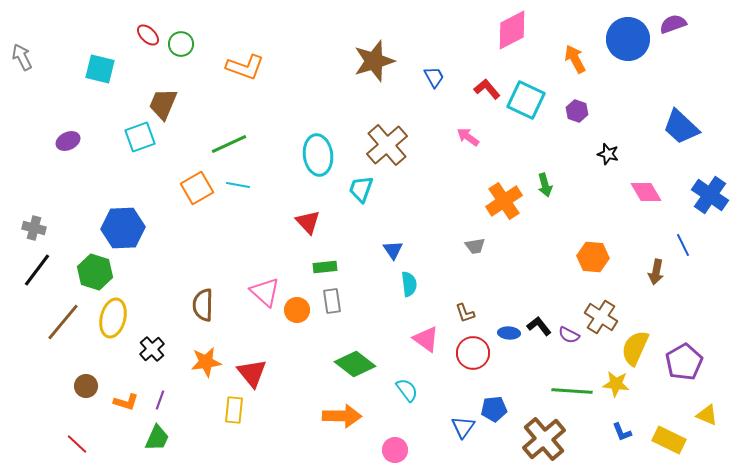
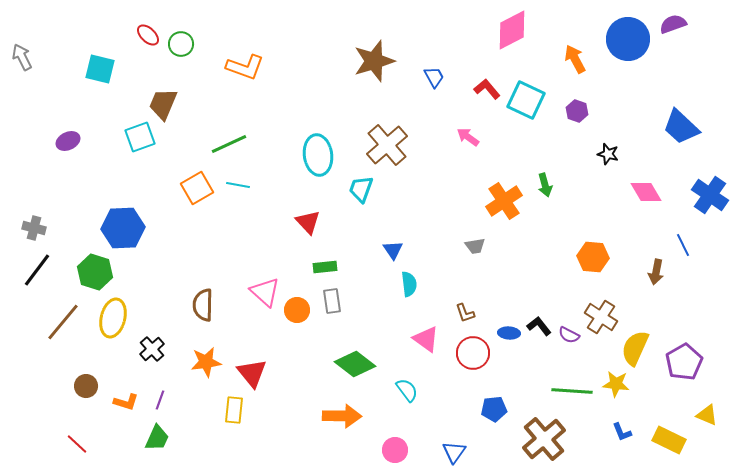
blue triangle at (463, 427): moved 9 px left, 25 px down
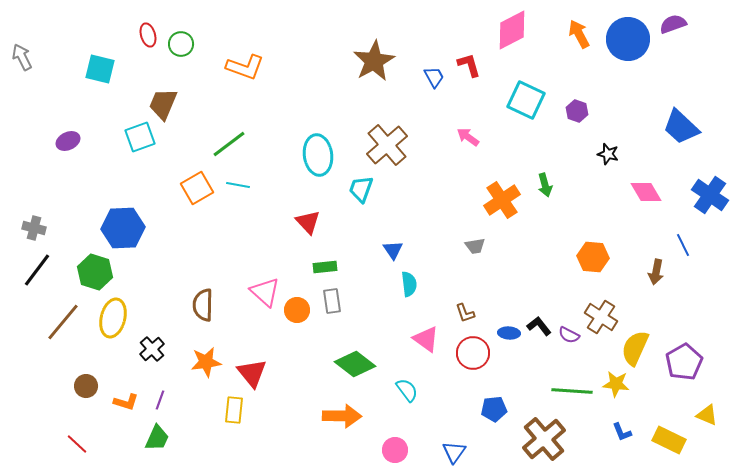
red ellipse at (148, 35): rotated 30 degrees clockwise
orange arrow at (575, 59): moved 4 px right, 25 px up
brown star at (374, 61): rotated 12 degrees counterclockwise
red L-shape at (487, 89): moved 18 px left, 24 px up; rotated 24 degrees clockwise
green line at (229, 144): rotated 12 degrees counterclockwise
orange cross at (504, 201): moved 2 px left, 1 px up
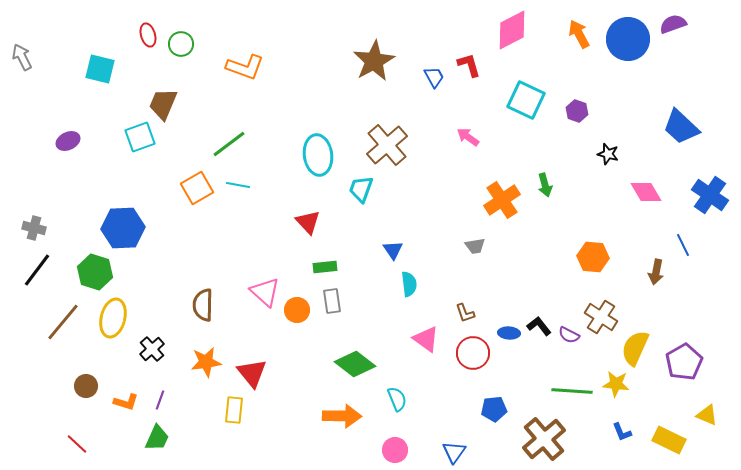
cyan semicircle at (407, 390): moved 10 px left, 9 px down; rotated 15 degrees clockwise
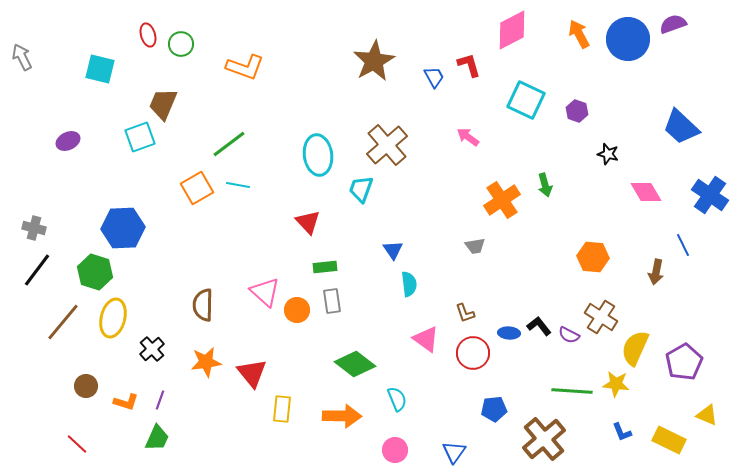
yellow rectangle at (234, 410): moved 48 px right, 1 px up
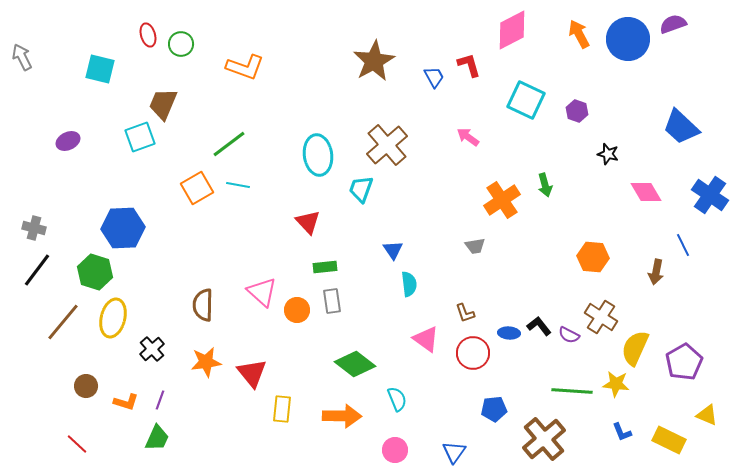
pink triangle at (265, 292): moved 3 px left
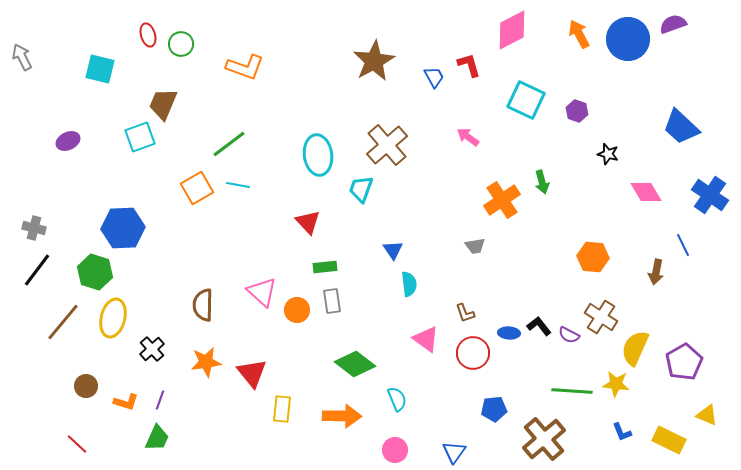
green arrow at (545, 185): moved 3 px left, 3 px up
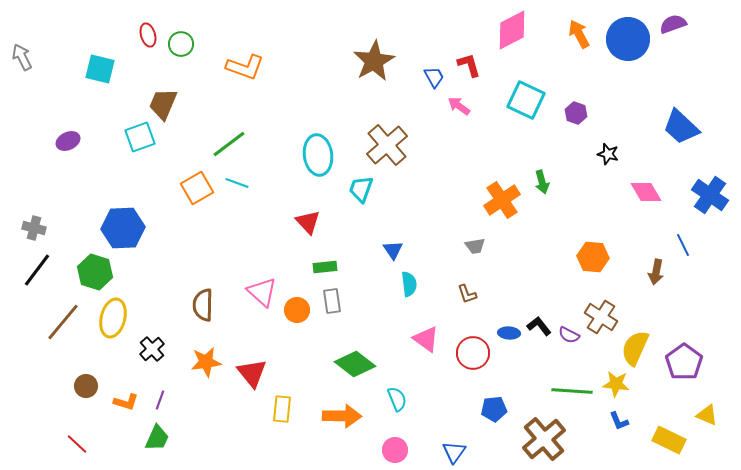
purple hexagon at (577, 111): moved 1 px left, 2 px down
pink arrow at (468, 137): moved 9 px left, 31 px up
cyan line at (238, 185): moved 1 px left, 2 px up; rotated 10 degrees clockwise
brown L-shape at (465, 313): moved 2 px right, 19 px up
purple pentagon at (684, 362): rotated 6 degrees counterclockwise
blue L-shape at (622, 432): moved 3 px left, 11 px up
